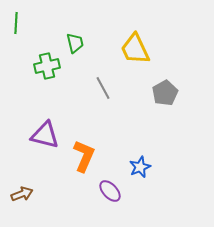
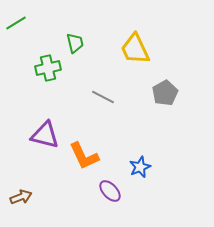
green line: rotated 55 degrees clockwise
green cross: moved 1 px right, 2 px down
gray line: moved 9 px down; rotated 35 degrees counterclockwise
orange L-shape: rotated 132 degrees clockwise
brown arrow: moved 1 px left, 3 px down
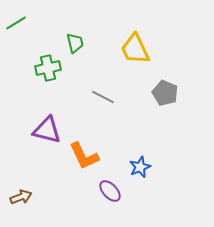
gray pentagon: rotated 20 degrees counterclockwise
purple triangle: moved 2 px right, 5 px up
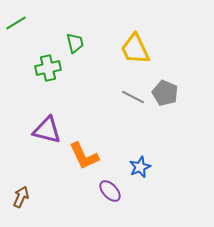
gray line: moved 30 px right
brown arrow: rotated 45 degrees counterclockwise
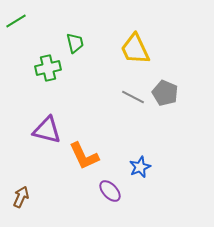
green line: moved 2 px up
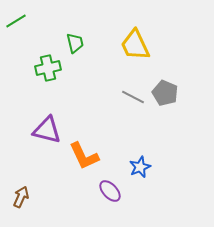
yellow trapezoid: moved 4 px up
